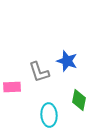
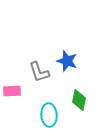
pink rectangle: moved 4 px down
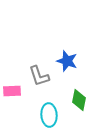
gray L-shape: moved 4 px down
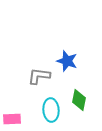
gray L-shape: rotated 115 degrees clockwise
pink rectangle: moved 28 px down
cyan ellipse: moved 2 px right, 5 px up
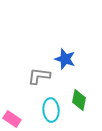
blue star: moved 2 px left, 2 px up
pink rectangle: rotated 36 degrees clockwise
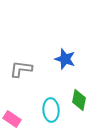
gray L-shape: moved 18 px left, 7 px up
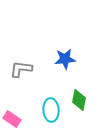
blue star: rotated 25 degrees counterclockwise
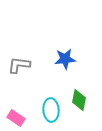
gray L-shape: moved 2 px left, 4 px up
pink rectangle: moved 4 px right, 1 px up
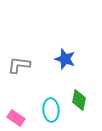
blue star: rotated 25 degrees clockwise
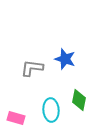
gray L-shape: moved 13 px right, 3 px down
pink rectangle: rotated 18 degrees counterclockwise
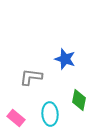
gray L-shape: moved 1 px left, 9 px down
cyan ellipse: moved 1 px left, 4 px down
pink rectangle: rotated 24 degrees clockwise
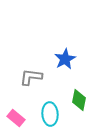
blue star: rotated 25 degrees clockwise
